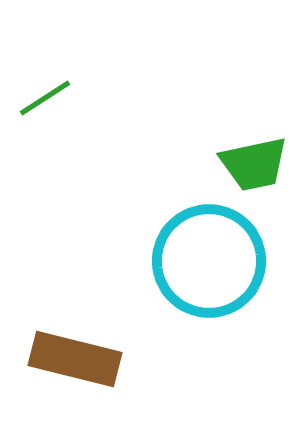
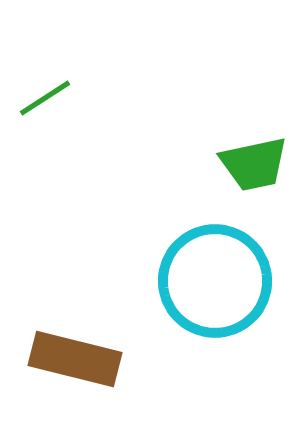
cyan circle: moved 6 px right, 20 px down
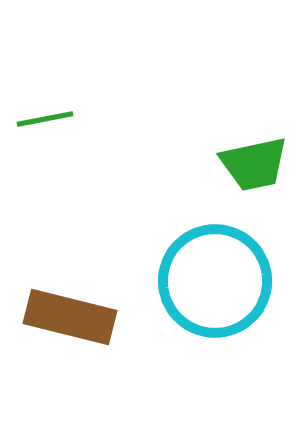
green line: moved 21 px down; rotated 22 degrees clockwise
brown rectangle: moved 5 px left, 42 px up
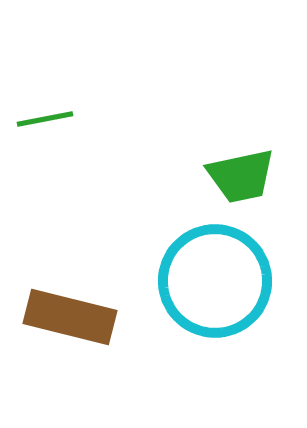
green trapezoid: moved 13 px left, 12 px down
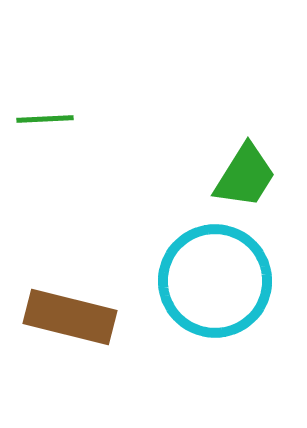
green line: rotated 8 degrees clockwise
green trapezoid: moved 4 px right; rotated 46 degrees counterclockwise
